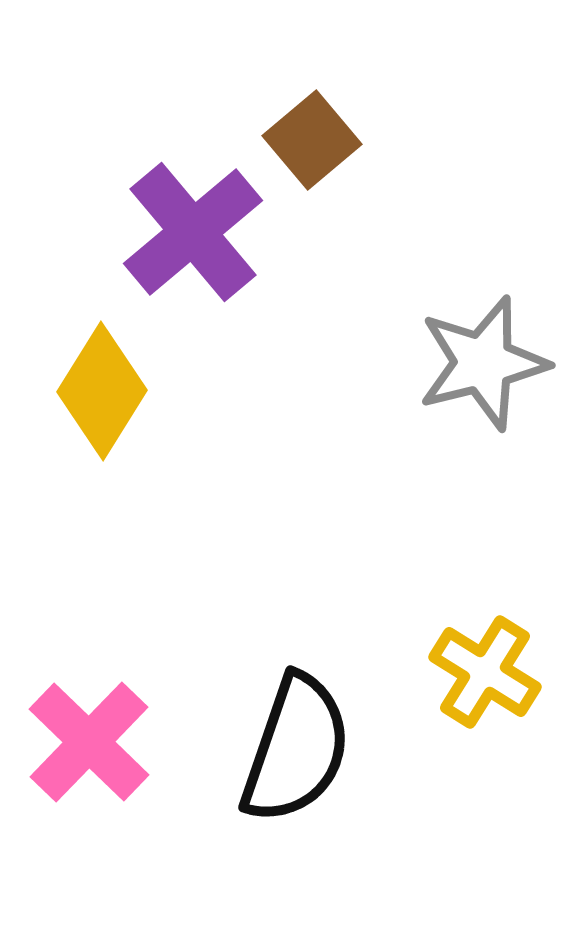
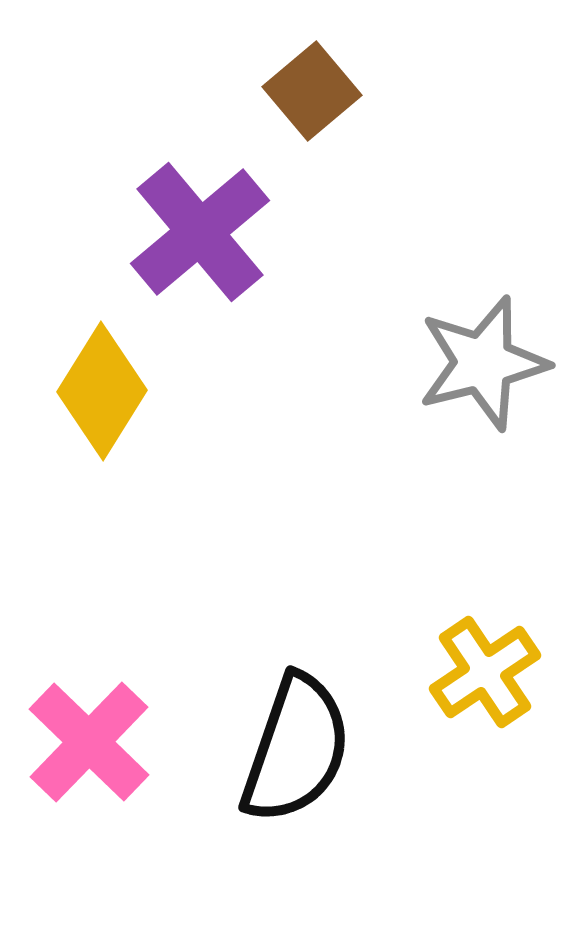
brown square: moved 49 px up
purple cross: moved 7 px right
yellow cross: rotated 24 degrees clockwise
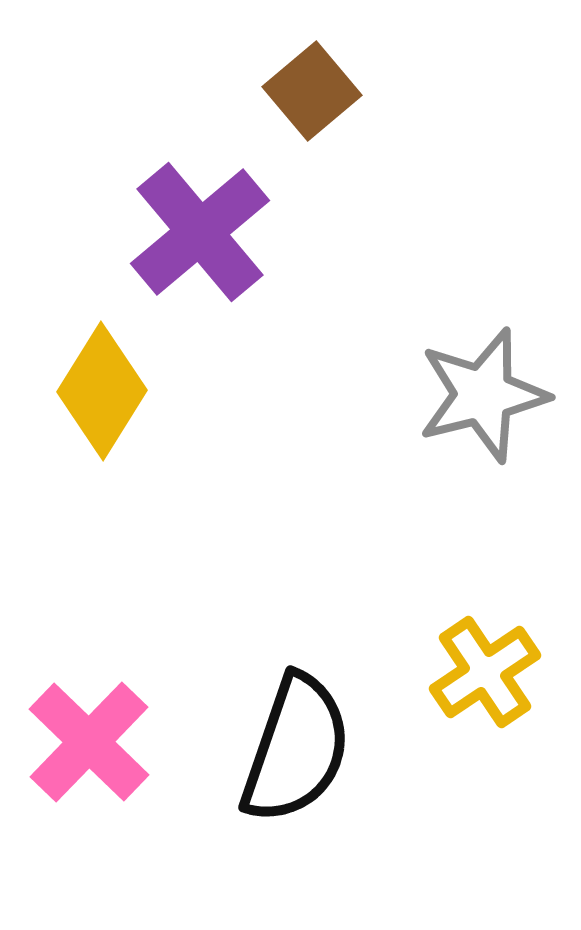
gray star: moved 32 px down
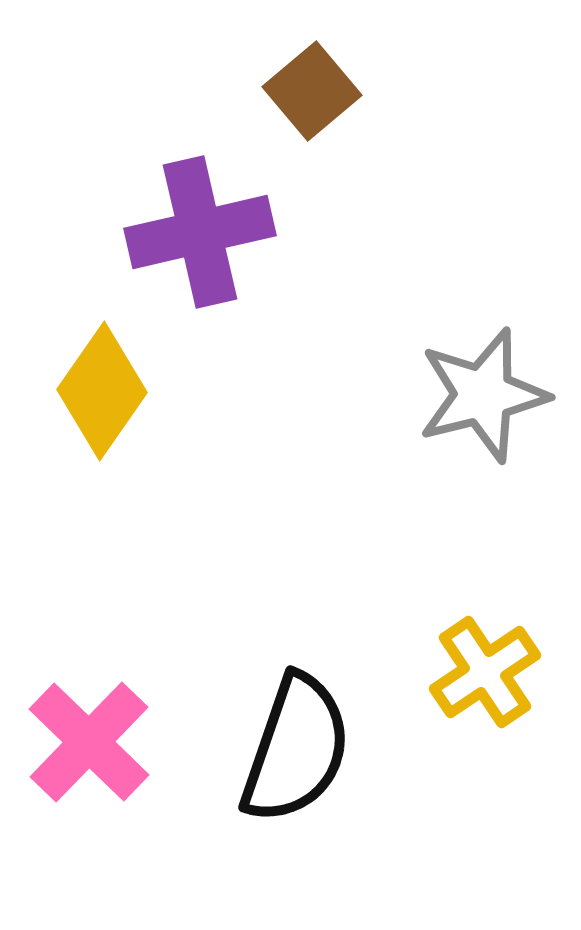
purple cross: rotated 27 degrees clockwise
yellow diamond: rotated 3 degrees clockwise
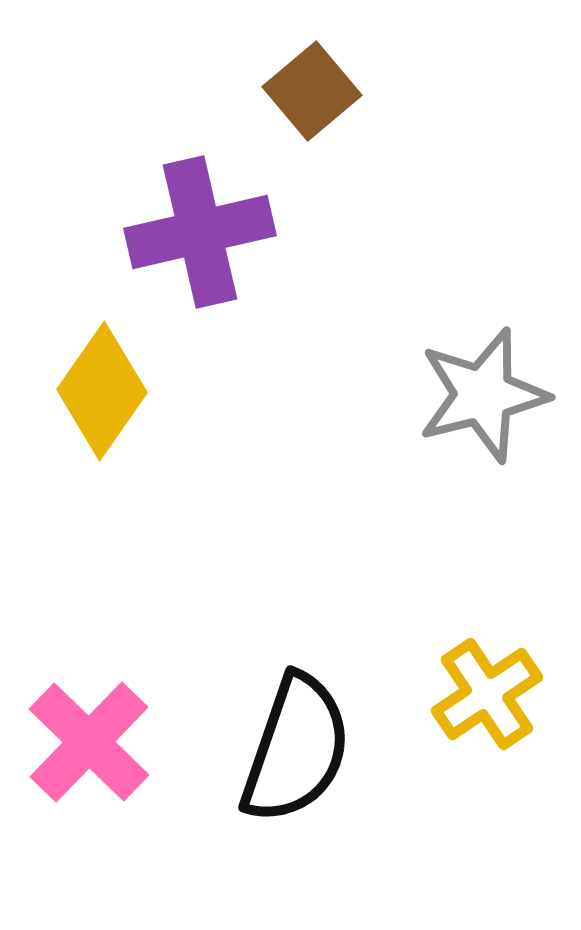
yellow cross: moved 2 px right, 22 px down
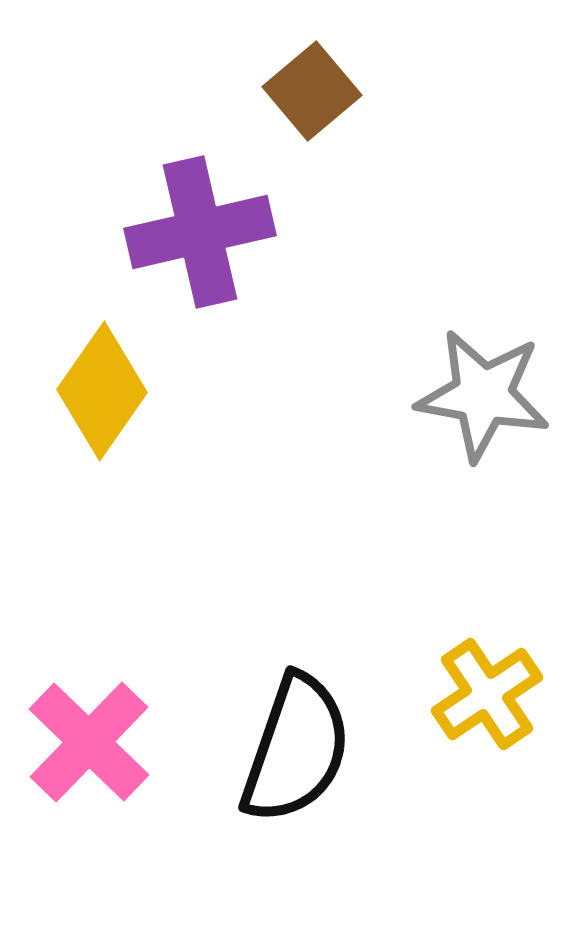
gray star: rotated 24 degrees clockwise
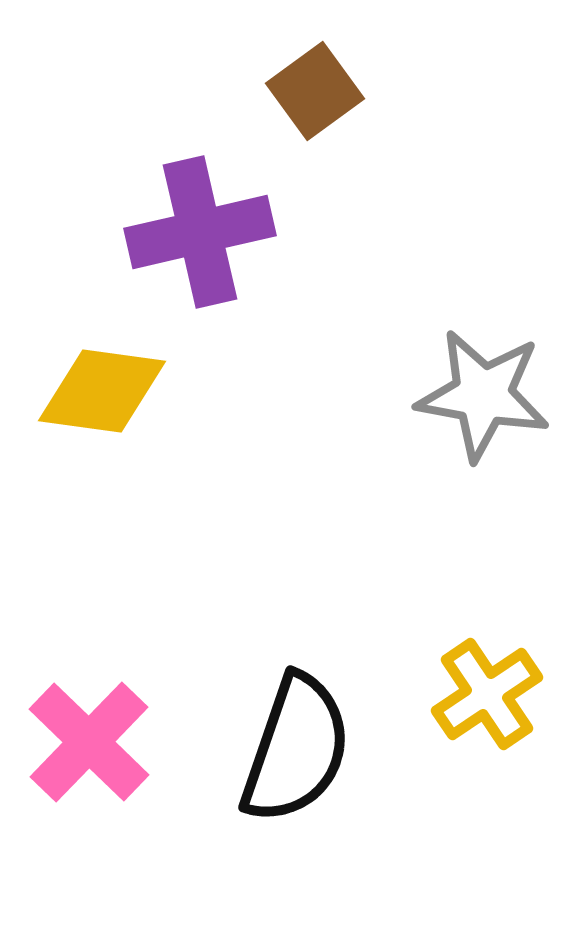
brown square: moved 3 px right; rotated 4 degrees clockwise
yellow diamond: rotated 63 degrees clockwise
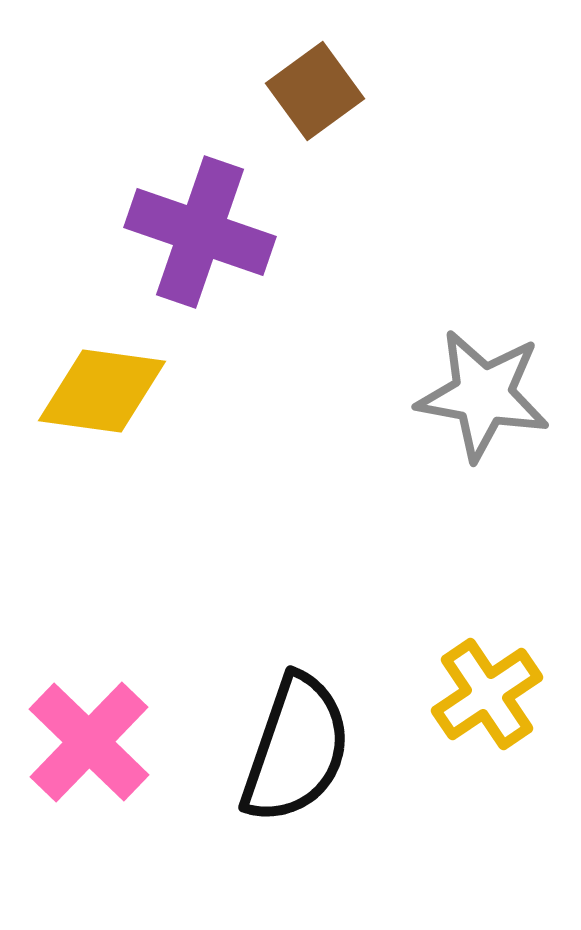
purple cross: rotated 32 degrees clockwise
